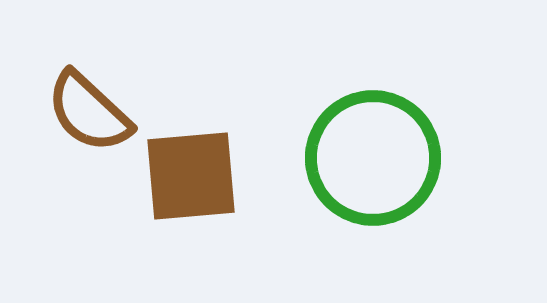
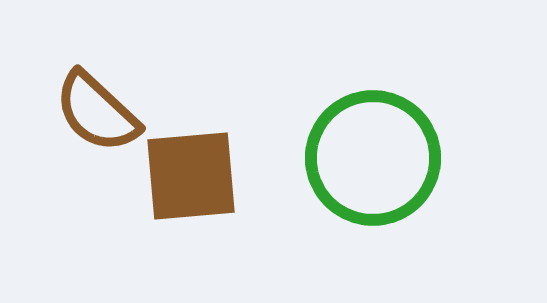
brown semicircle: moved 8 px right
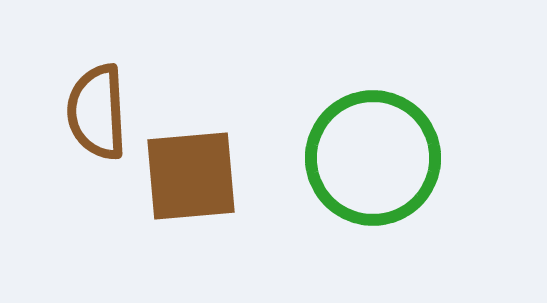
brown semicircle: rotated 44 degrees clockwise
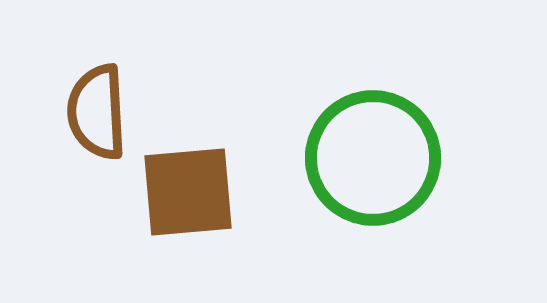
brown square: moved 3 px left, 16 px down
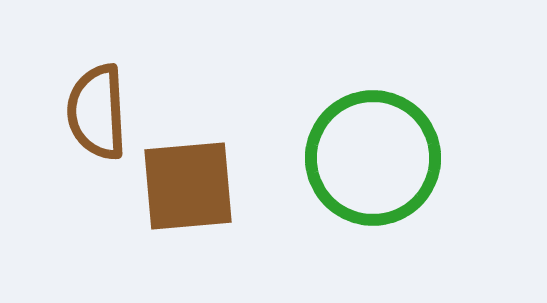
brown square: moved 6 px up
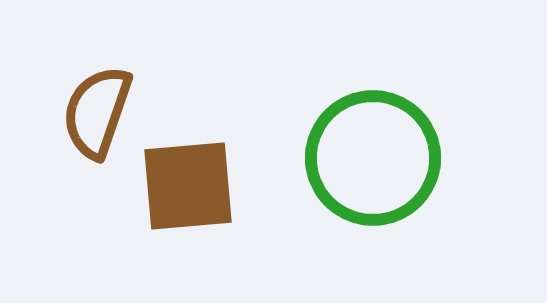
brown semicircle: rotated 22 degrees clockwise
